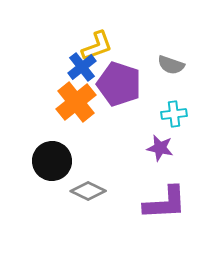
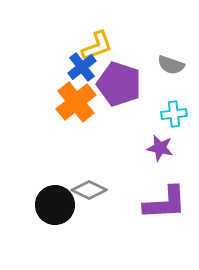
black circle: moved 3 px right, 44 px down
gray diamond: moved 1 px right, 1 px up
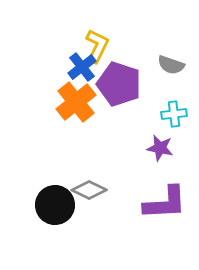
yellow L-shape: rotated 44 degrees counterclockwise
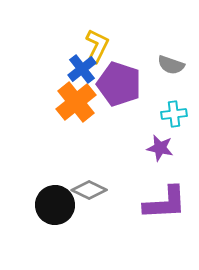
blue cross: moved 2 px down
